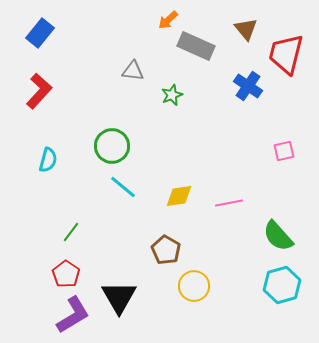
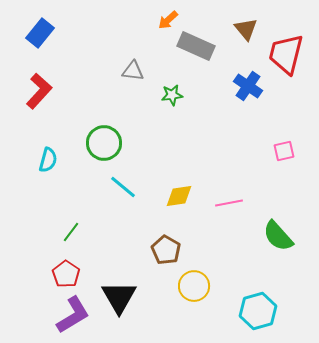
green star: rotated 15 degrees clockwise
green circle: moved 8 px left, 3 px up
cyan hexagon: moved 24 px left, 26 px down
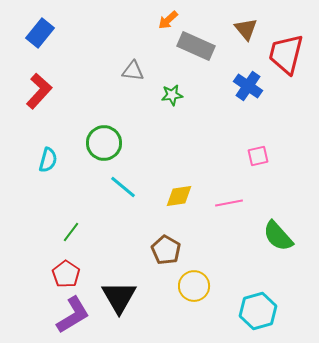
pink square: moved 26 px left, 5 px down
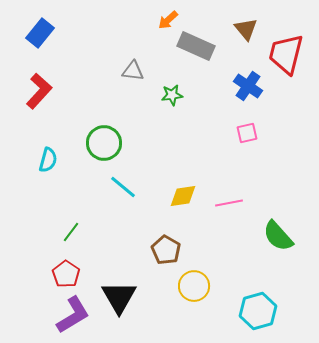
pink square: moved 11 px left, 23 px up
yellow diamond: moved 4 px right
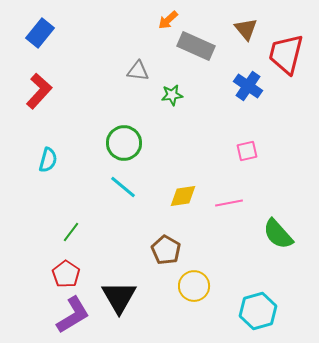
gray triangle: moved 5 px right
pink square: moved 18 px down
green circle: moved 20 px right
green semicircle: moved 2 px up
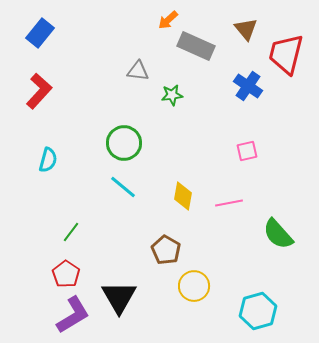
yellow diamond: rotated 72 degrees counterclockwise
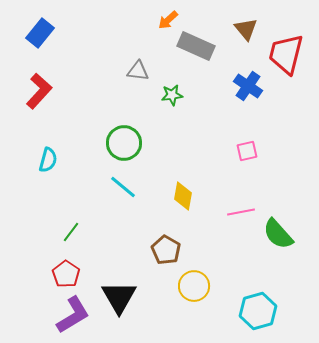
pink line: moved 12 px right, 9 px down
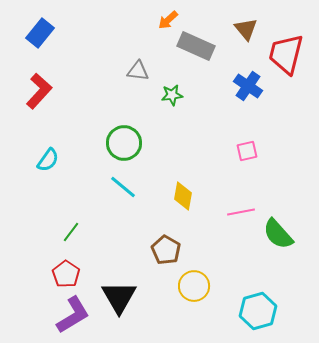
cyan semicircle: rotated 20 degrees clockwise
